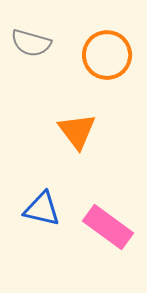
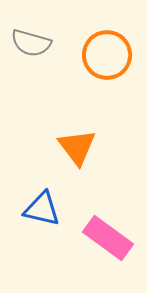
orange triangle: moved 16 px down
pink rectangle: moved 11 px down
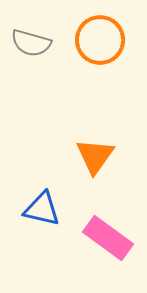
orange circle: moved 7 px left, 15 px up
orange triangle: moved 18 px right, 9 px down; rotated 12 degrees clockwise
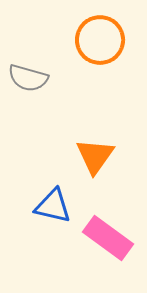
gray semicircle: moved 3 px left, 35 px down
blue triangle: moved 11 px right, 3 px up
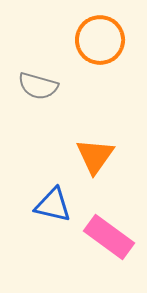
gray semicircle: moved 10 px right, 8 px down
blue triangle: moved 1 px up
pink rectangle: moved 1 px right, 1 px up
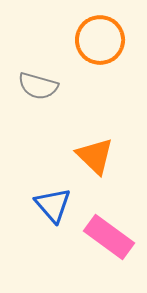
orange triangle: rotated 21 degrees counterclockwise
blue triangle: rotated 36 degrees clockwise
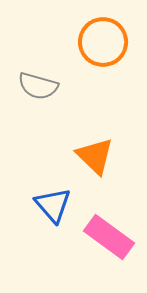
orange circle: moved 3 px right, 2 px down
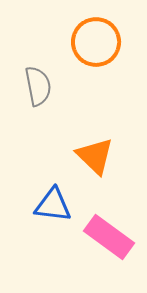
orange circle: moved 7 px left
gray semicircle: rotated 117 degrees counterclockwise
blue triangle: rotated 42 degrees counterclockwise
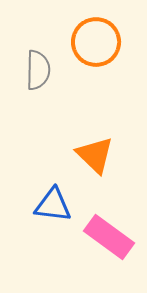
gray semicircle: moved 16 px up; rotated 12 degrees clockwise
orange triangle: moved 1 px up
